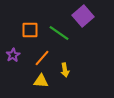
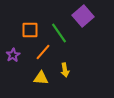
green line: rotated 20 degrees clockwise
orange line: moved 1 px right, 6 px up
yellow triangle: moved 3 px up
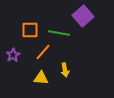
green line: rotated 45 degrees counterclockwise
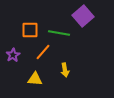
yellow triangle: moved 6 px left, 1 px down
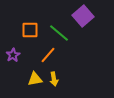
green line: rotated 30 degrees clockwise
orange line: moved 5 px right, 3 px down
yellow arrow: moved 11 px left, 9 px down
yellow triangle: rotated 14 degrees counterclockwise
